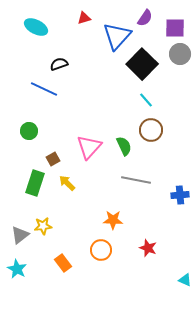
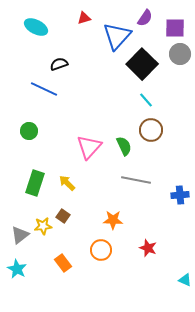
brown square: moved 10 px right, 57 px down; rotated 24 degrees counterclockwise
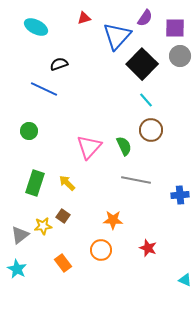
gray circle: moved 2 px down
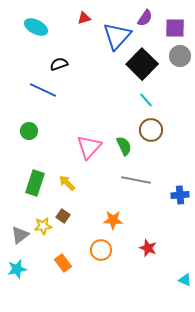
blue line: moved 1 px left, 1 px down
cyan star: rotated 30 degrees clockwise
